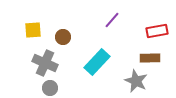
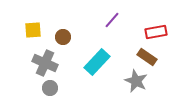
red rectangle: moved 1 px left, 1 px down
brown rectangle: moved 3 px left, 1 px up; rotated 36 degrees clockwise
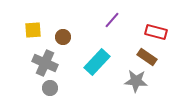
red rectangle: rotated 25 degrees clockwise
gray star: rotated 20 degrees counterclockwise
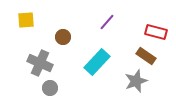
purple line: moved 5 px left, 2 px down
yellow square: moved 7 px left, 10 px up
brown rectangle: moved 1 px left, 1 px up
gray cross: moved 5 px left
gray star: rotated 25 degrees counterclockwise
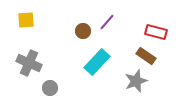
brown circle: moved 20 px right, 6 px up
gray cross: moved 11 px left
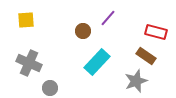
purple line: moved 1 px right, 4 px up
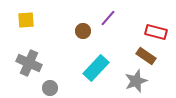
cyan rectangle: moved 1 px left, 6 px down
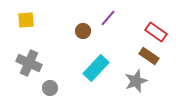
red rectangle: rotated 20 degrees clockwise
brown rectangle: moved 3 px right
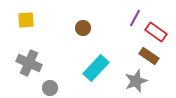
purple line: moved 27 px right; rotated 12 degrees counterclockwise
brown circle: moved 3 px up
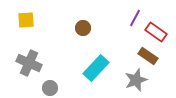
brown rectangle: moved 1 px left
gray star: moved 1 px up
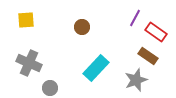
brown circle: moved 1 px left, 1 px up
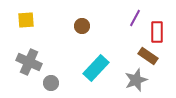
brown circle: moved 1 px up
red rectangle: moved 1 px right; rotated 55 degrees clockwise
gray cross: moved 1 px up
gray circle: moved 1 px right, 5 px up
